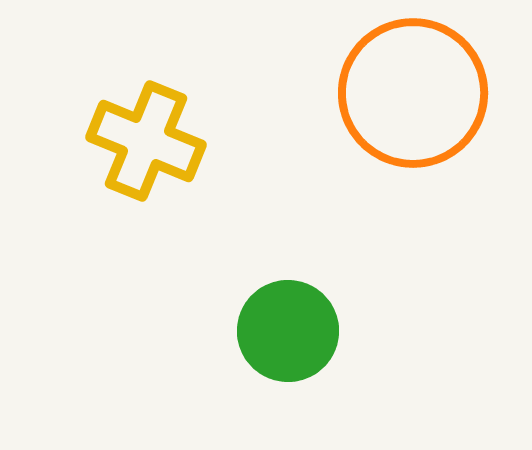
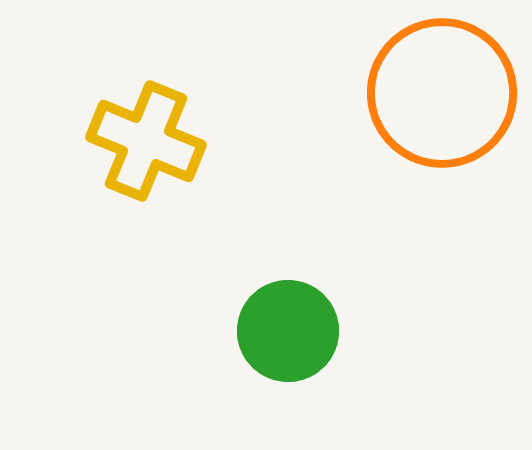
orange circle: moved 29 px right
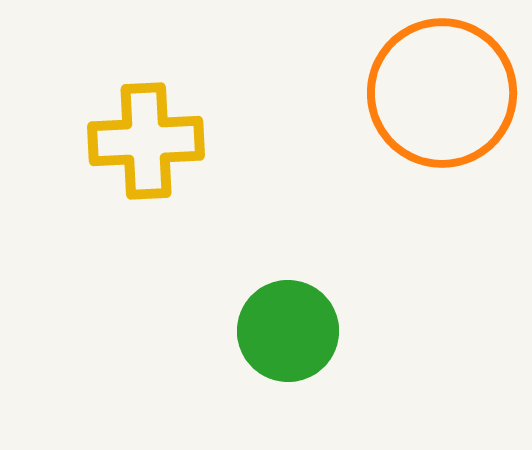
yellow cross: rotated 25 degrees counterclockwise
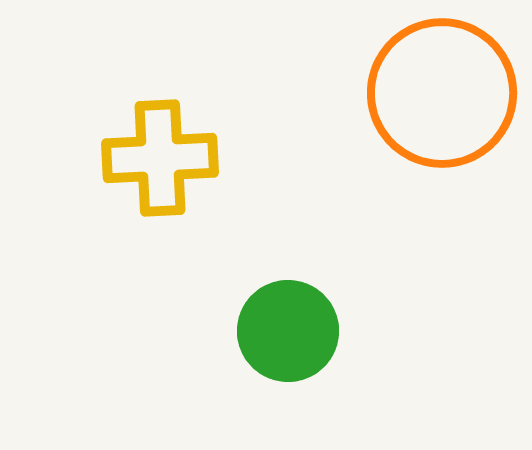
yellow cross: moved 14 px right, 17 px down
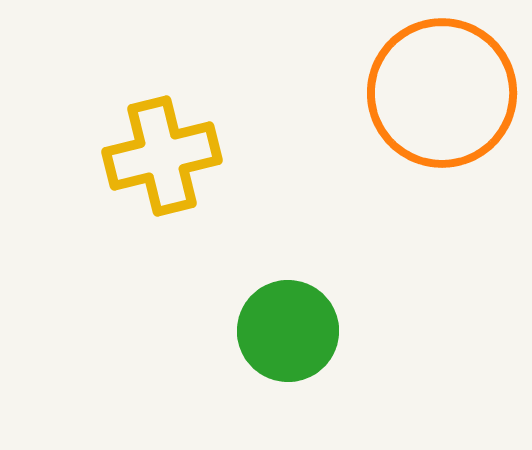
yellow cross: moved 2 px right, 2 px up; rotated 11 degrees counterclockwise
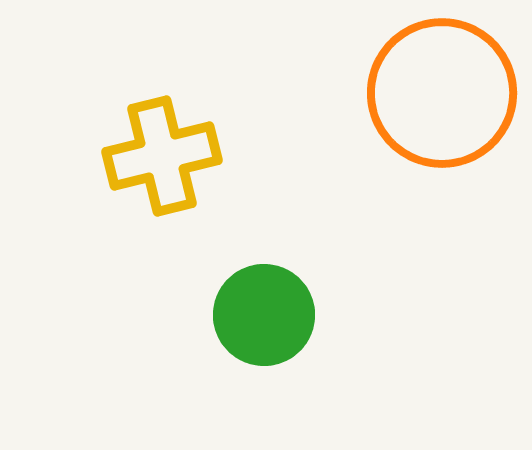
green circle: moved 24 px left, 16 px up
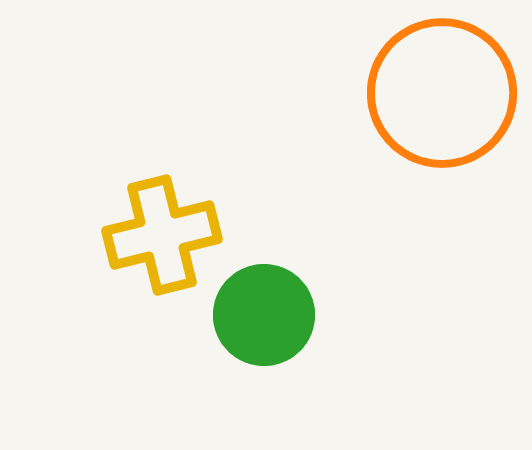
yellow cross: moved 79 px down
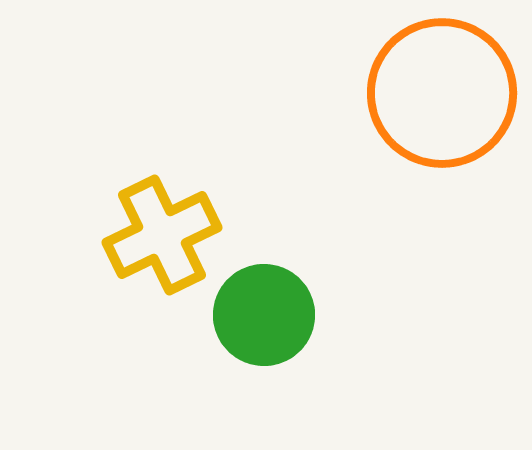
yellow cross: rotated 12 degrees counterclockwise
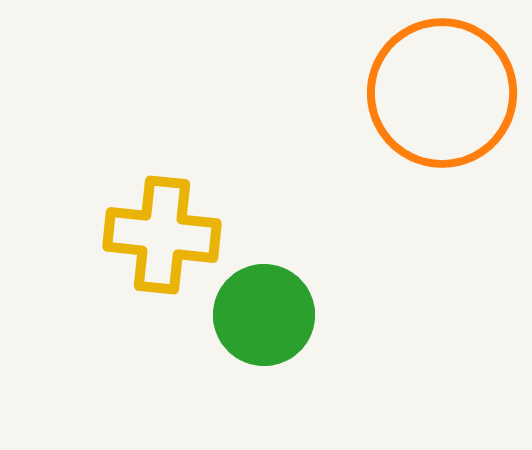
yellow cross: rotated 32 degrees clockwise
